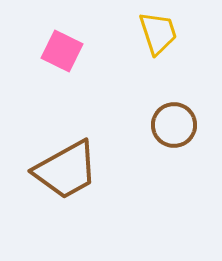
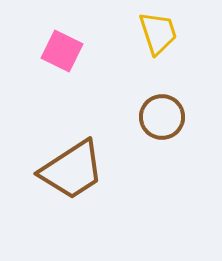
brown circle: moved 12 px left, 8 px up
brown trapezoid: moved 6 px right; rotated 4 degrees counterclockwise
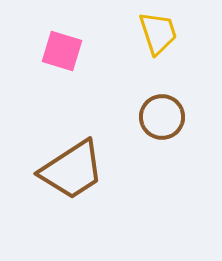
pink square: rotated 9 degrees counterclockwise
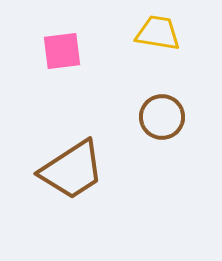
yellow trapezoid: rotated 63 degrees counterclockwise
pink square: rotated 24 degrees counterclockwise
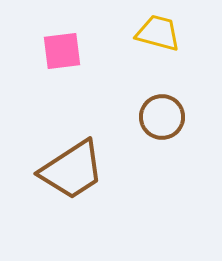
yellow trapezoid: rotated 6 degrees clockwise
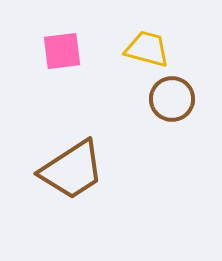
yellow trapezoid: moved 11 px left, 16 px down
brown circle: moved 10 px right, 18 px up
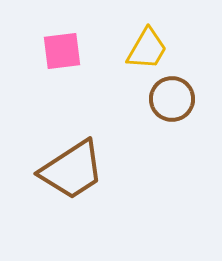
yellow trapezoid: rotated 105 degrees clockwise
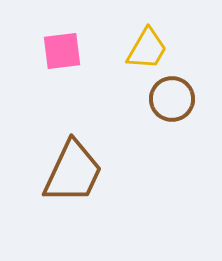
brown trapezoid: moved 1 px right, 2 px down; rotated 32 degrees counterclockwise
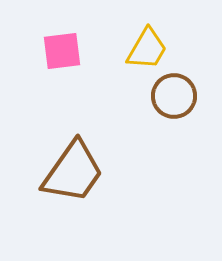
brown circle: moved 2 px right, 3 px up
brown trapezoid: rotated 10 degrees clockwise
